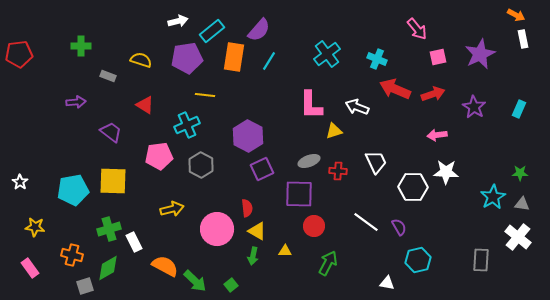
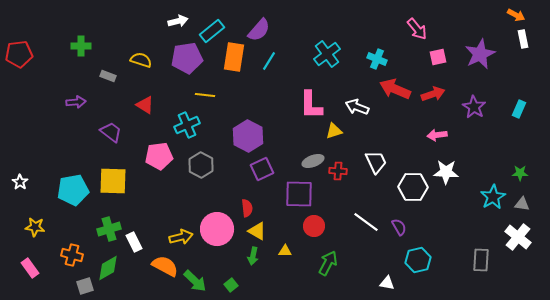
gray ellipse at (309, 161): moved 4 px right
yellow arrow at (172, 209): moved 9 px right, 28 px down
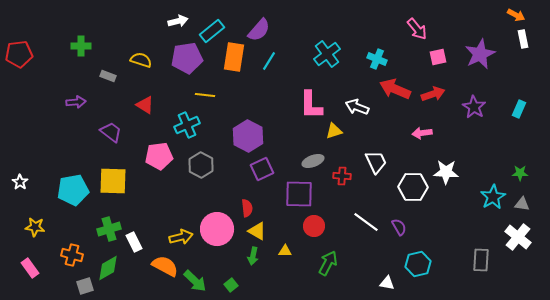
pink arrow at (437, 135): moved 15 px left, 2 px up
red cross at (338, 171): moved 4 px right, 5 px down
cyan hexagon at (418, 260): moved 4 px down
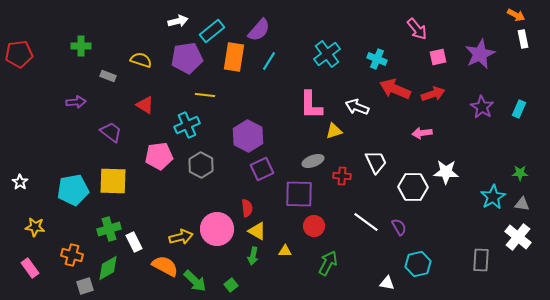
purple star at (474, 107): moved 8 px right
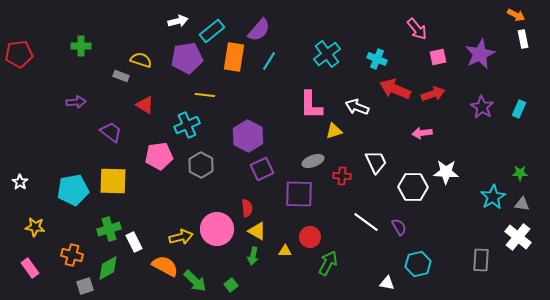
gray rectangle at (108, 76): moved 13 px right
red circle at (314, 226): moved 4 px left, 11 px down
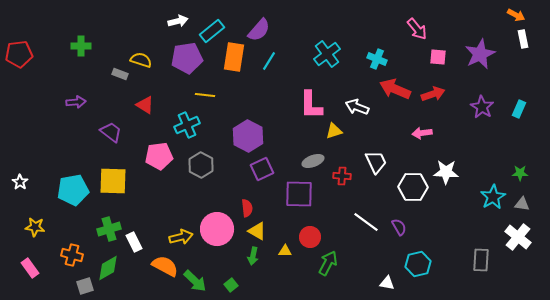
pink square at (438, 57): rotated 18 degrees clockwise
gray rectangle at (121, 76): moved 1 px left, 2 px up
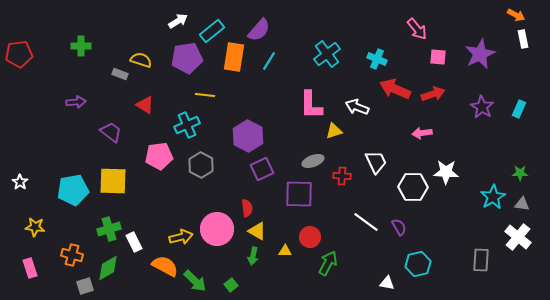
white arrow at (178, 21): rotated 18 degrees counterclockwise
pink rectangle at (30, 268): rotated 18 degrees clockwise
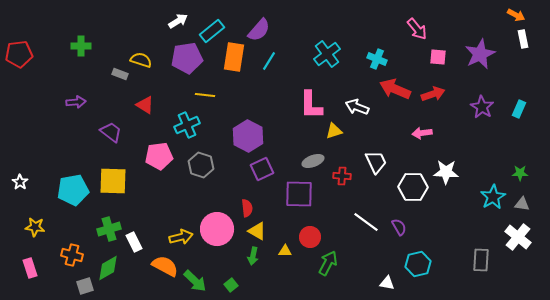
gray hexagon at (201, 165): rotated 10 degrees counterclockwise
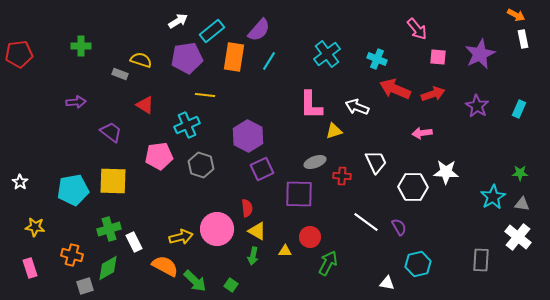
purple star at (482, 107): moved 5 px left, 1 px up
gray ellipse at (313, 161): moved 2 px right, 1 px down
green square at (231, 285): rotated 16 degrees counterclockwise
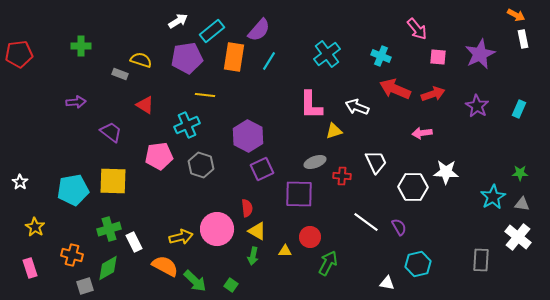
cyan cross at (377, 59): moved 4 px right, 3 px up
yellow star at (35, 227): rotated 24 degrees clockwise
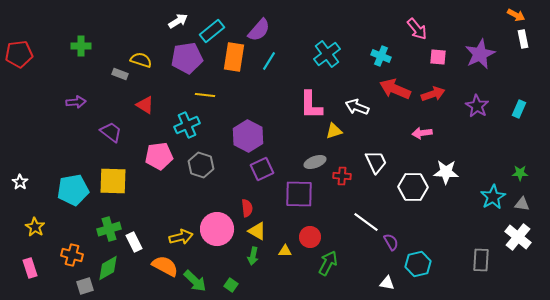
purple semicircle at (399, 227): moved 8 px left, 15 px down
